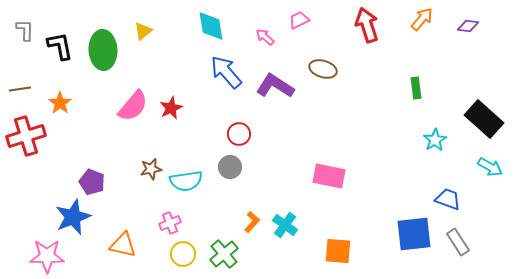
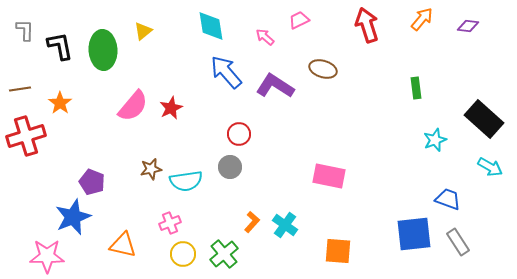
cyan star: rotated 10 degrees clockwise
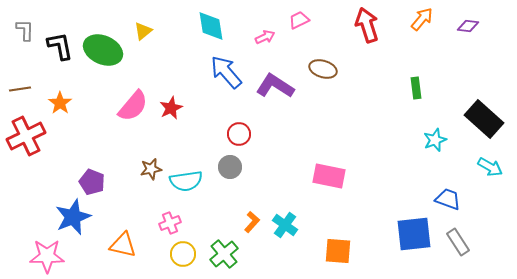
pink arrow: rotated 114 degrees clockwise
green ellipse: rotated 63 degrees counterclockwise
red cross: rotated 9 degrees counterclockwise
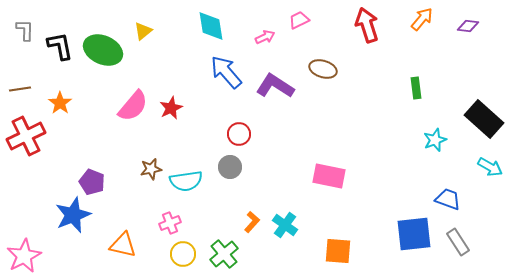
blue star: moved 2 px up
pink star: moved 23 px left; rotated 28 degrees counterclockwise
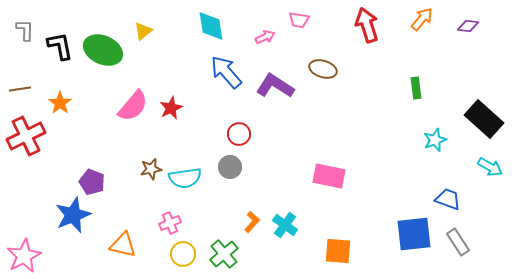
pink trapezoid: rotated 145 degrees counterclockwise
cyan semicircle: moved 1 px left, 3 px up
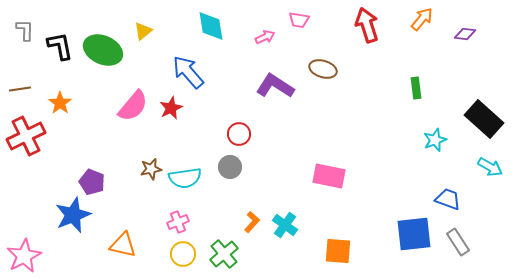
purple diamond: moved 3 px left, 8 px down
blue arrow: moved 38 px left
pink cross: moved 8 px right, 1 px up
